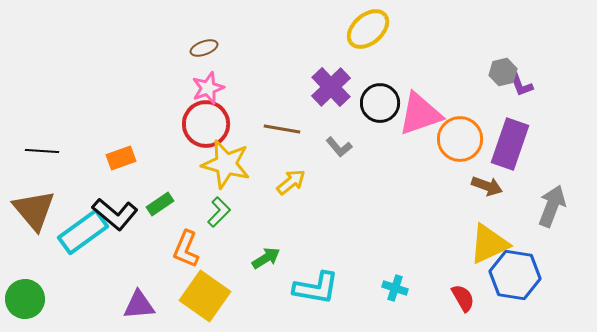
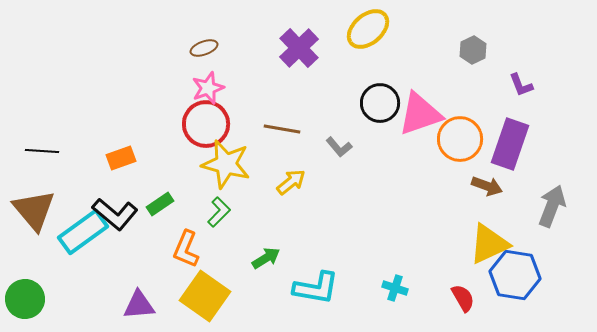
gray hexagon: moved 30 px left, 22 px up; rotated 12 degrees counterclockwise
purple cross: moved 32 px left, 39 px up
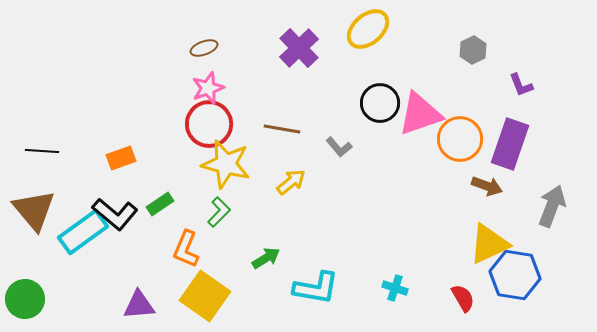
red circle: moved 3 px right
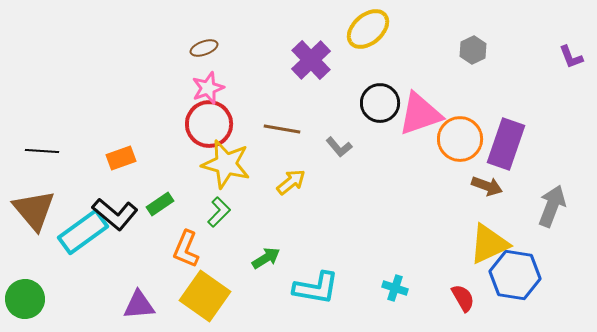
purple cross: moved 12 px right, 12 px down
purple L-shape: moved 50 px right, 28 px up
purple rectangle: moved 4 px left
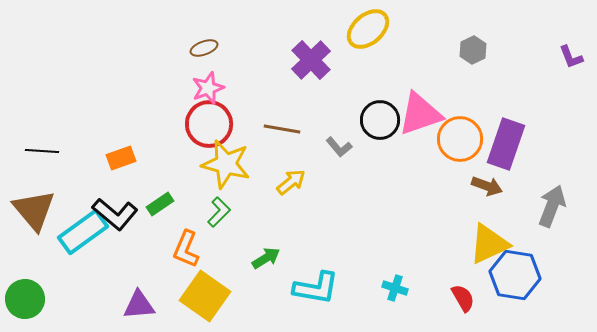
black circle: moved 17 px down
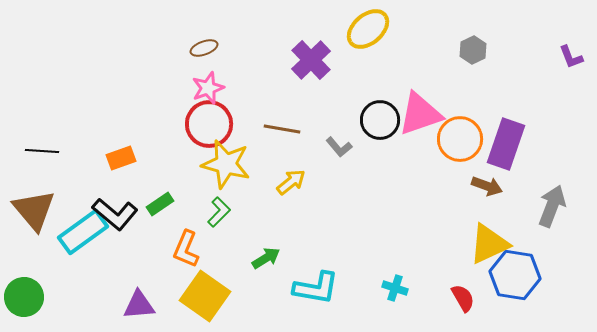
green circle: moved 1 px left, 2 px up
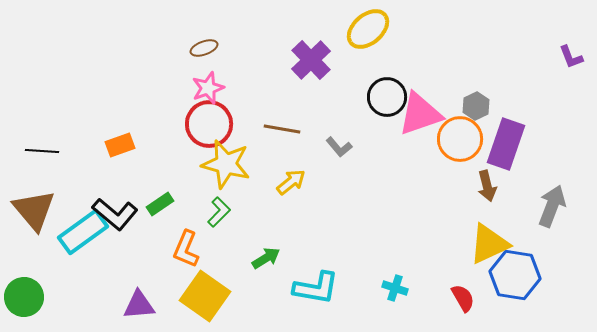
gray hexagon: moved 3 px right, 56 px down
black circle: moved 7 px right, 23 px up
orange rectangle: moved 1 px left, 13 px up
brown arrow: rotated 56 degrees clockwise
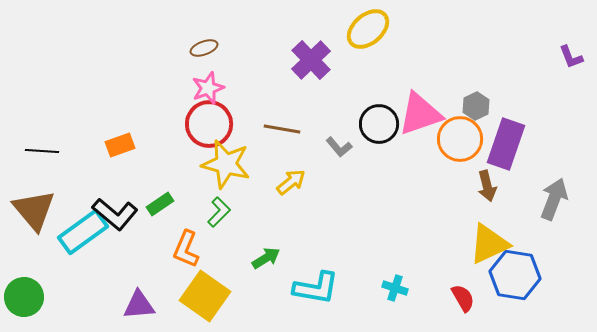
black circle: moved 8 px left, 27 px down
gray arrow: moved 2 px right, 7 px up
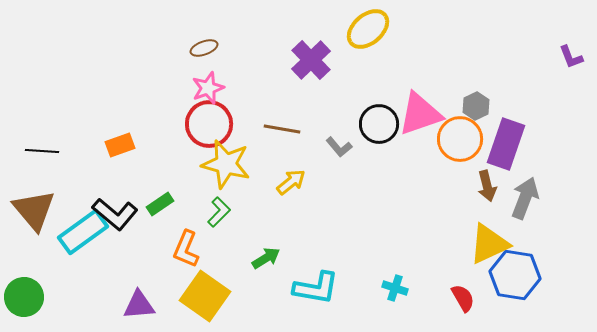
gray arrow: moved 29 px left, 1 px up
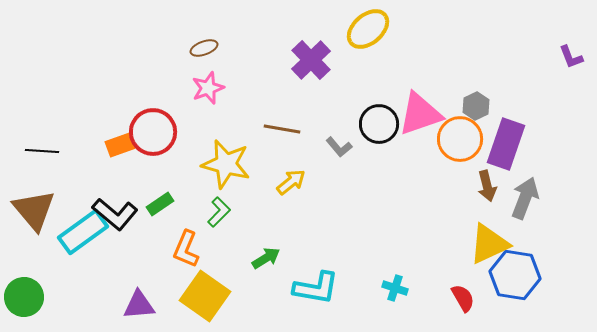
red circle: moved 56 px left, 8 px down
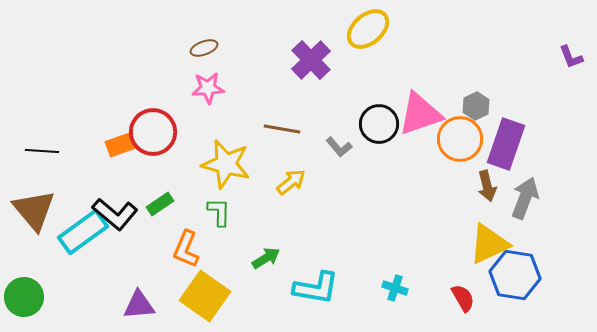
pink star: rotated 16 degrees clockwise
green L-shape: rotated 44 degrees counterclockwise
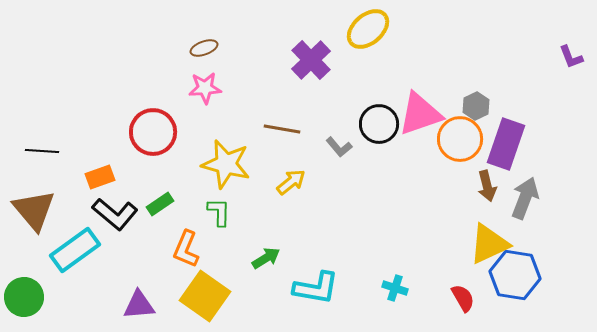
pink star: moved 3 px left
orange rectangle: moved 20 px left, 32 px down
cyan rectangle: moved 8 px left, 18 px down
